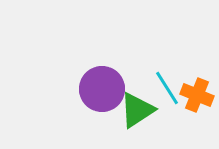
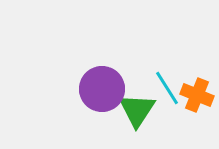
green triangle: rotated 24 degrees counterclockwise
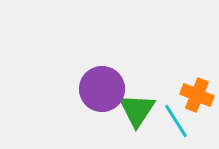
cyan line: moved 9 px right, 33 px down
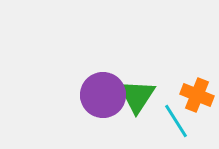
purple circle: moved 1 px right, 6 px down
green triangle: moved 14 px up
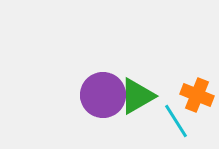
green triangle: rotated 27 degrees clockwise
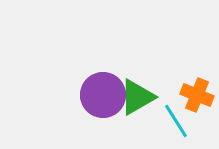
green triangle: moved 1 px down
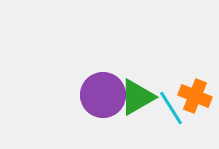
orange cross: moved 2 px left, 1 px down
cyan line: moved 5 px left, 13 px up
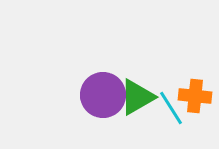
orange cross: rotated 16 degrees counterclockwise
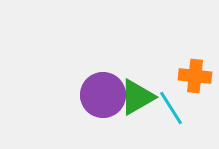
orange cross: moved 20 px up
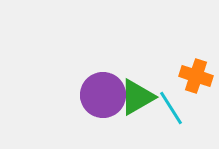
orange cross: moved 1 px right; rotated 12 degrees clockwise
